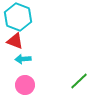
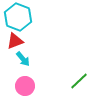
red triangle: rotated 42 degrees counterclockwise
cyan arrow: rotated 126 degrees counterclockwise
pink circle: moved 1 px down
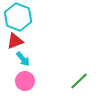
pink circle: moved 5 px up
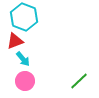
cyan hexagon: moved 6 px right
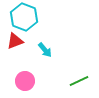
cyan arrow: moved 22 px right, 9 px up
green line: rotated 18 degrees clockwise
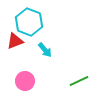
cyan hexagon: moved 5 px right, 5 px down
